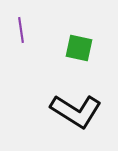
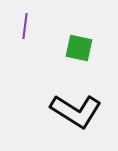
purple line: moved 4 px right, 4 px up; rotated 15 degrees clockwise
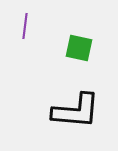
black L-shape: rotated 27 degrees counterclockwise
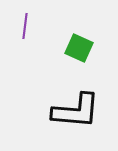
green square: rotated 12 degrees clockwise
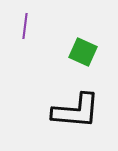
green square: moved 4 px right, 4 px down
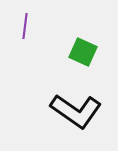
black L-shape: rotated 30 degrees clockwise
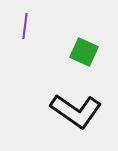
green square: moved 1 px right
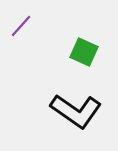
purple line: moved 4 px left; rotated 35 degrees clockwise
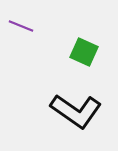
purple line: rotated 70 degrees clockwise
